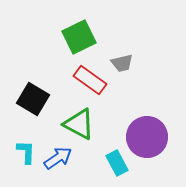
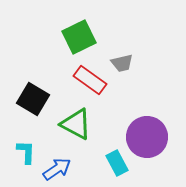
green triangle: moved 3 px left
blue arrow: moved 1 px left, 11 px down
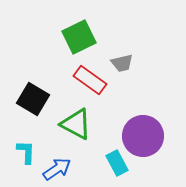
purple circle: moved 4 px left, 1 px up
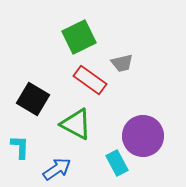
cyan L-shape: moved 6 px left, 5 px up
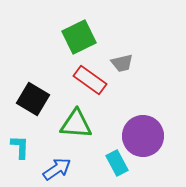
green triangle: rotated 24 degrees counterclockwise
